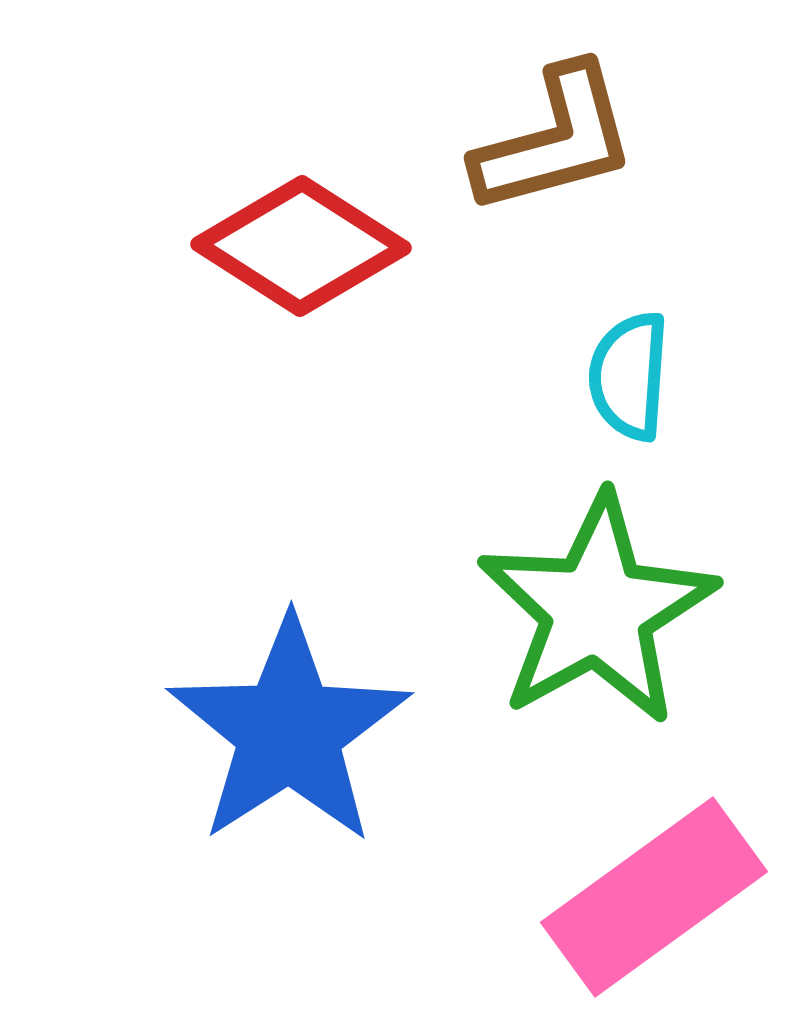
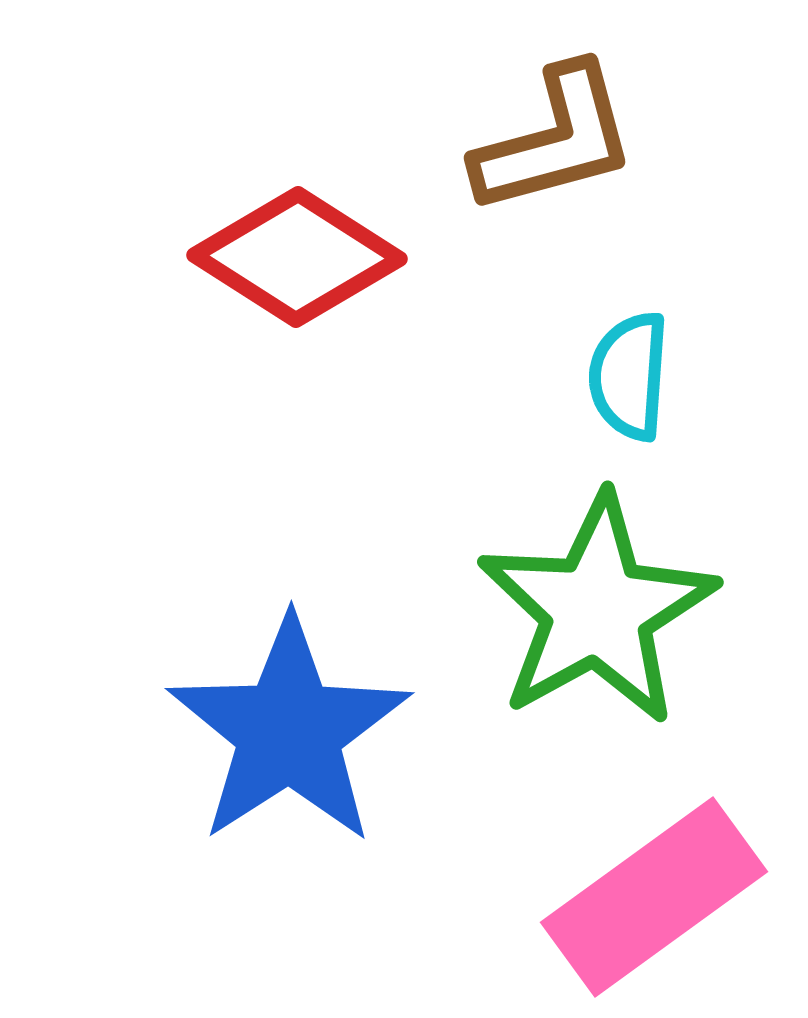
red diamond: moved 4 px left, 11 px down
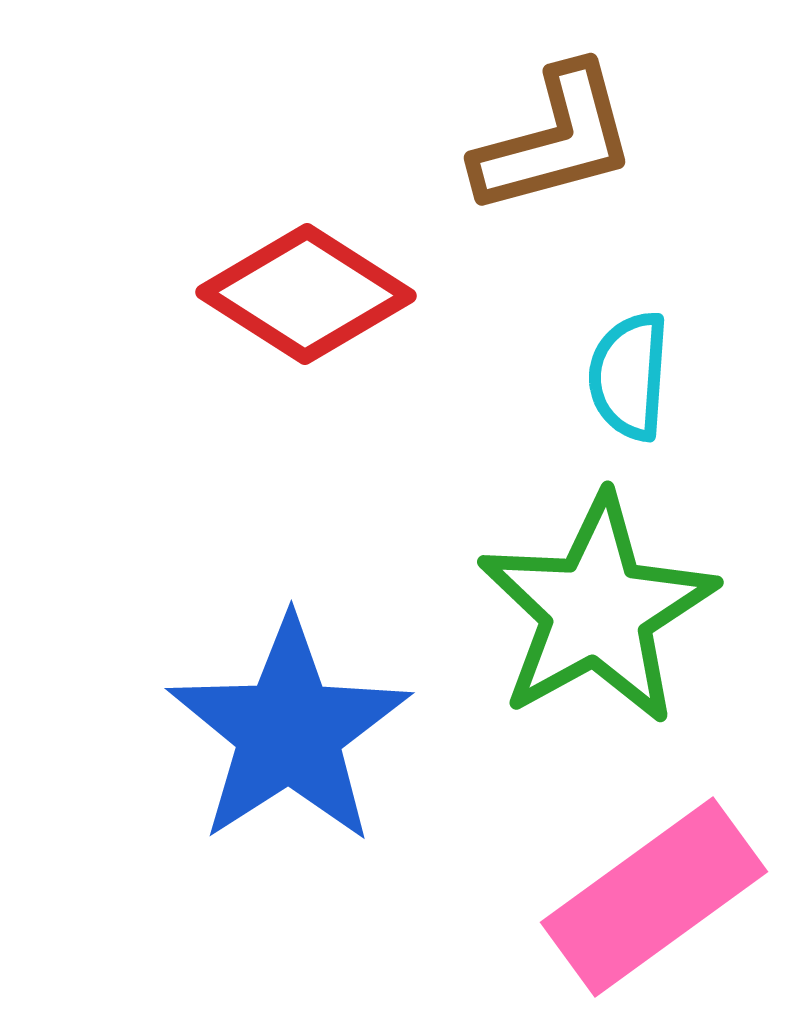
red diamond: moved 9 px right, 37 px down
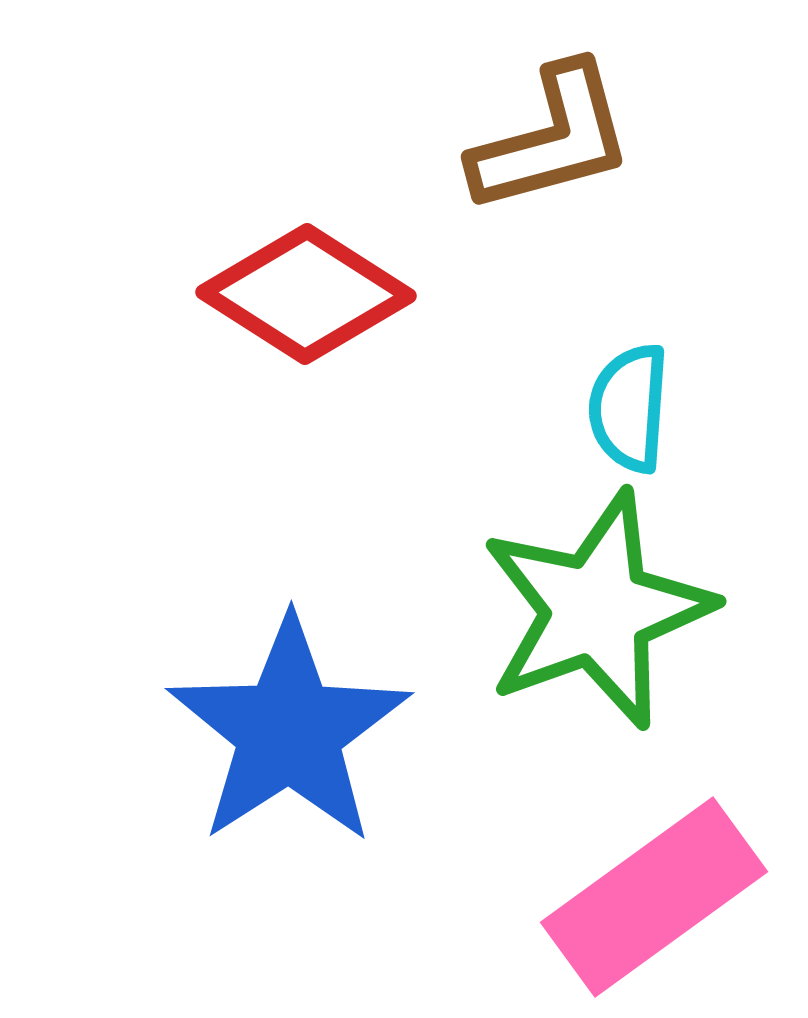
brown L-shape: moved 3 px left, 1 px up
cyan semicircle: moved 32 px down
green star: rotated 9 degrees clockwise
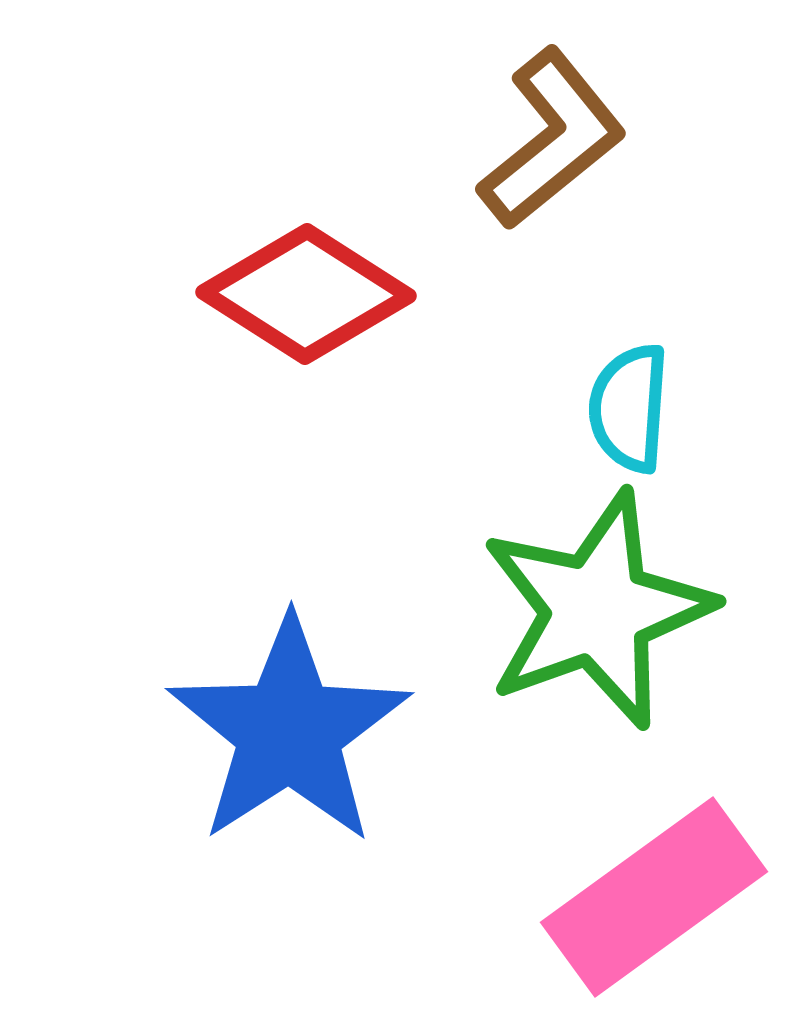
brown L-shape: rotated 24 degrees counterclockwise
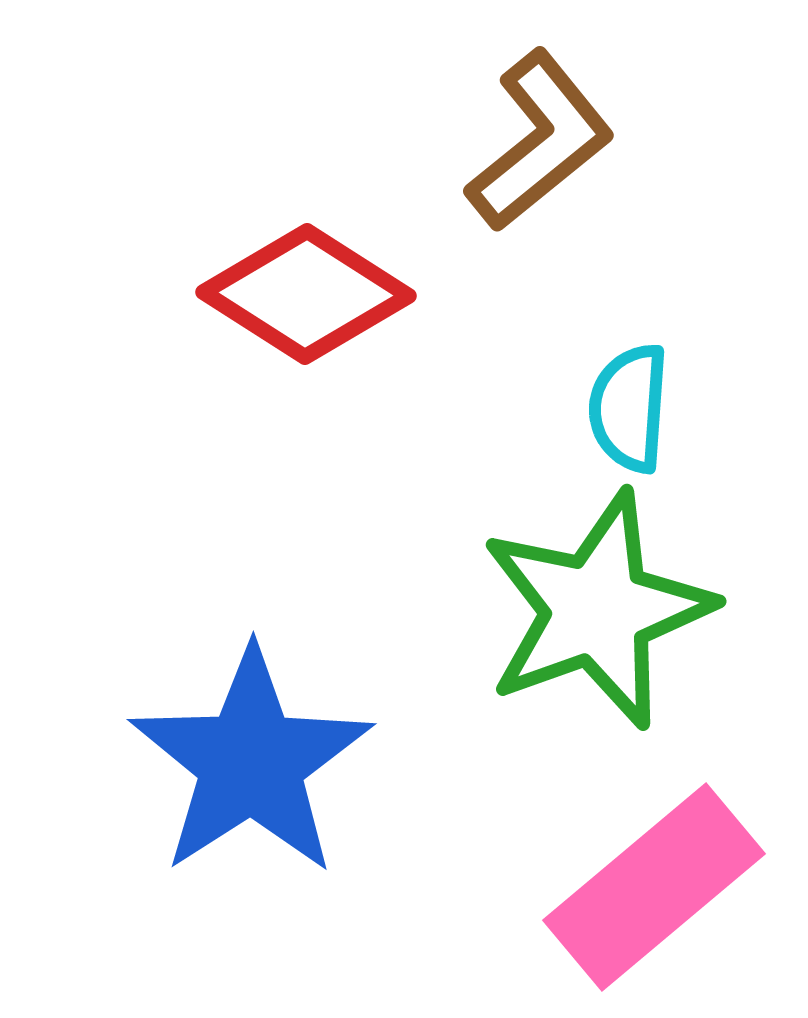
brown L-shape: moved 12 px left, 2 px down
blue star: moved 38 px left, 31 px down
pink rectangle: moved 10 px up; rotated 4 degrees counterclockwise
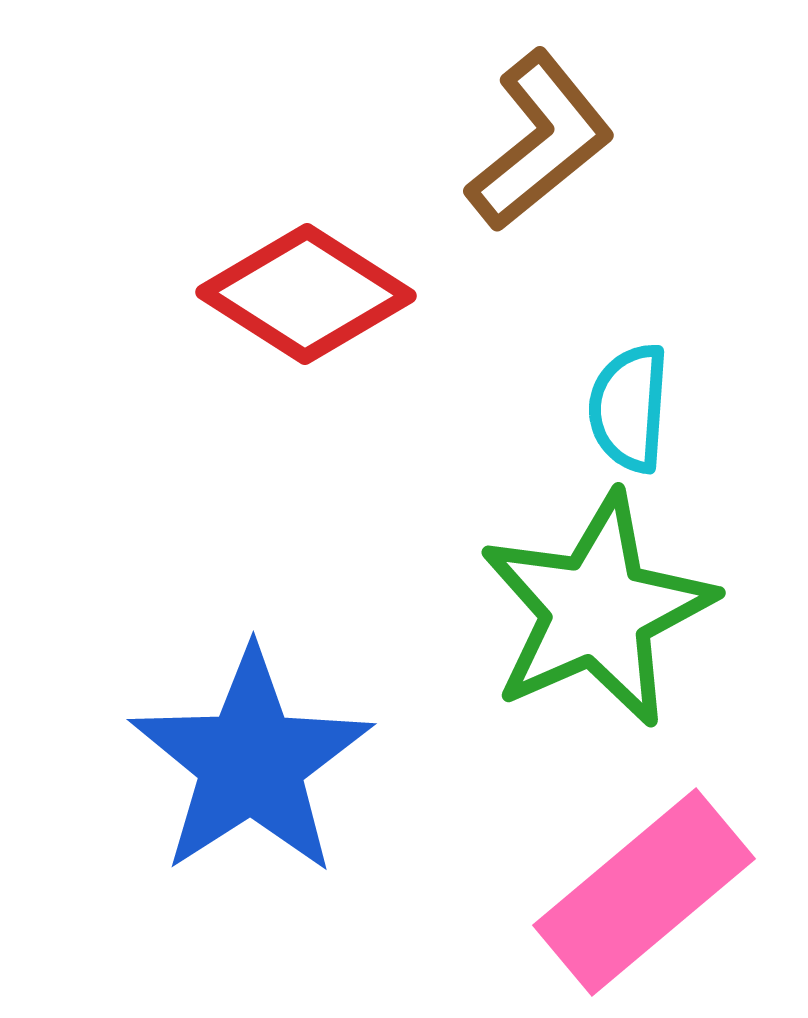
green star: rotated 4 degrees counterclockwise
pink rectangle: moved 10 px left, 5 px down
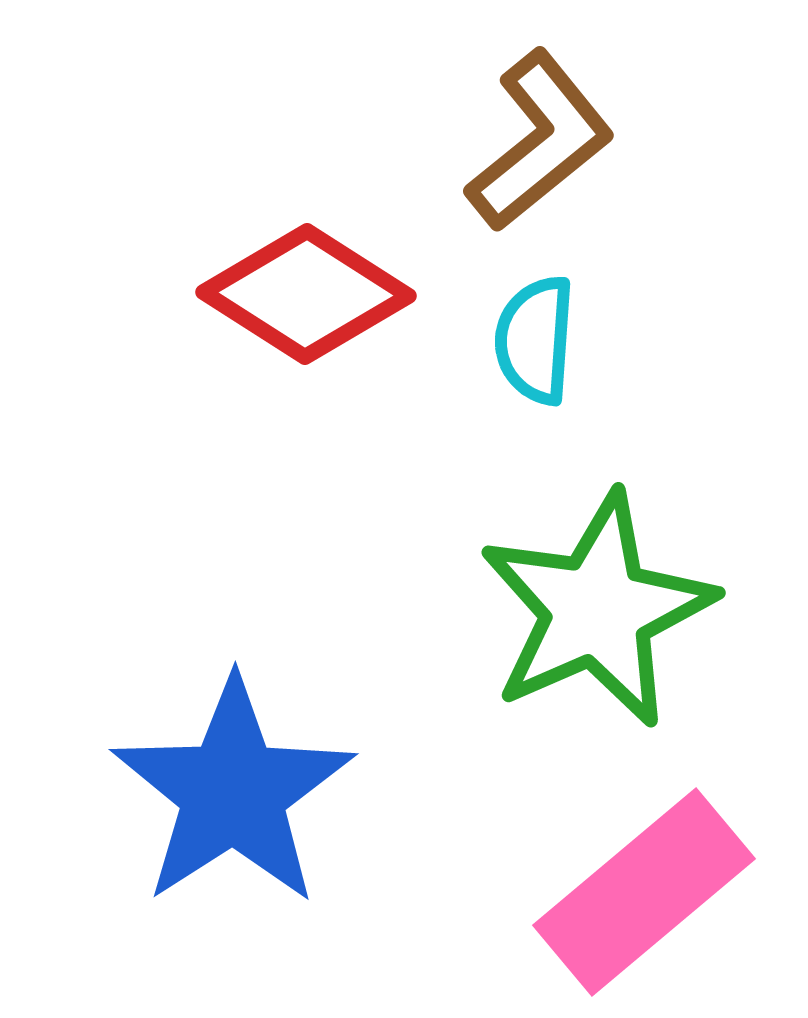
cyan semicircle: moved 94 px left, 68 px up
blue star: moved 18 px left, 30 px down
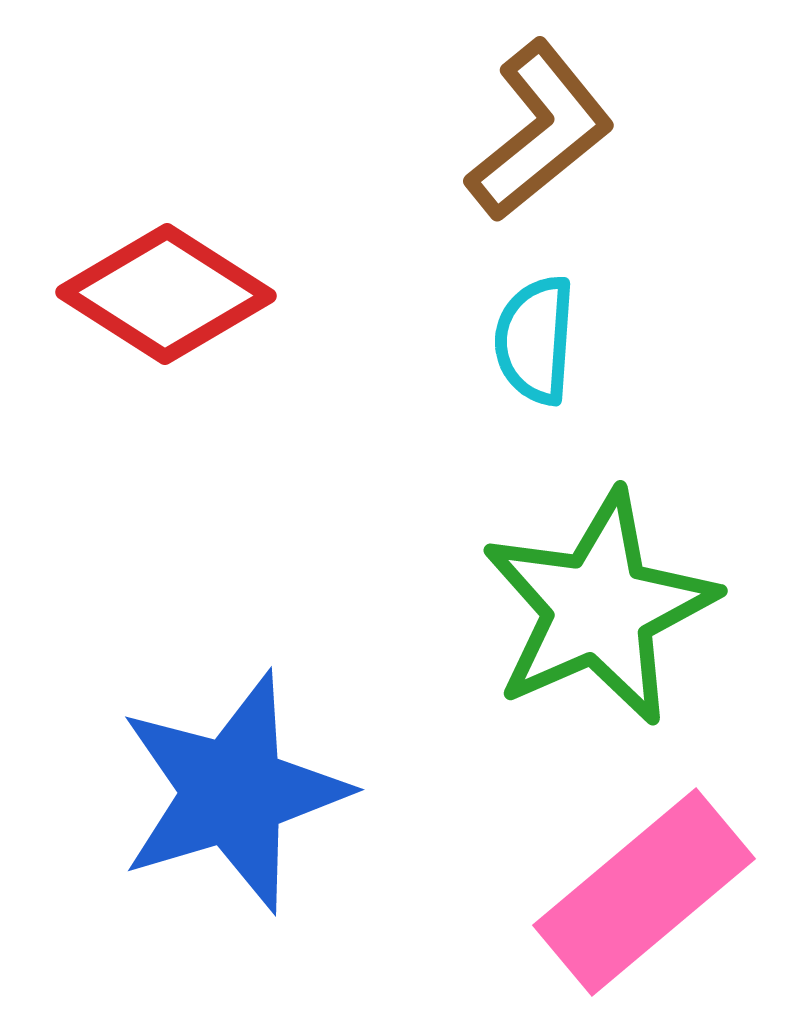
brown L-shape: moved 10 px up
red diamond: moved 140 px left
green star: moved 2 px right, 2 px up
blue star: rotated 16 degrees clockwise
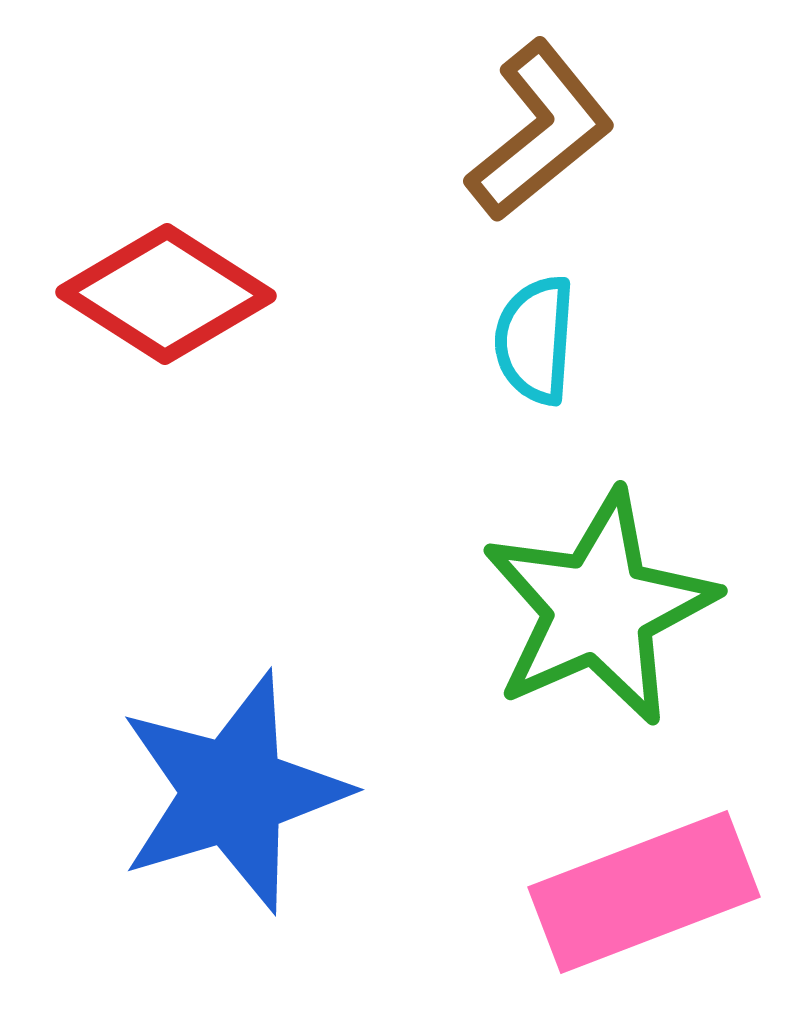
pink rectangle: rotated 19 degrees clockwise
